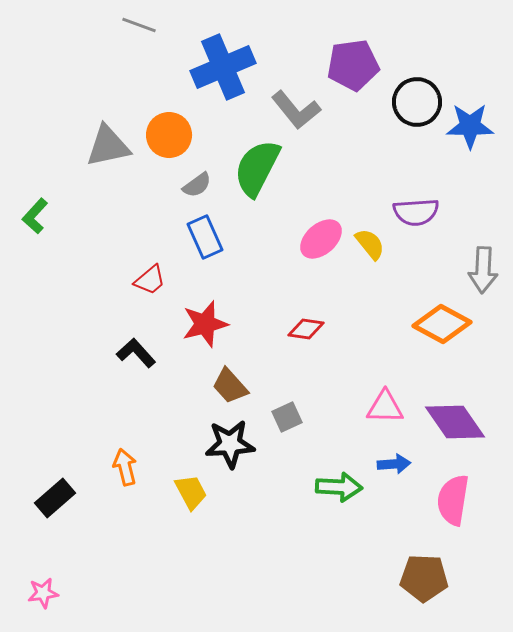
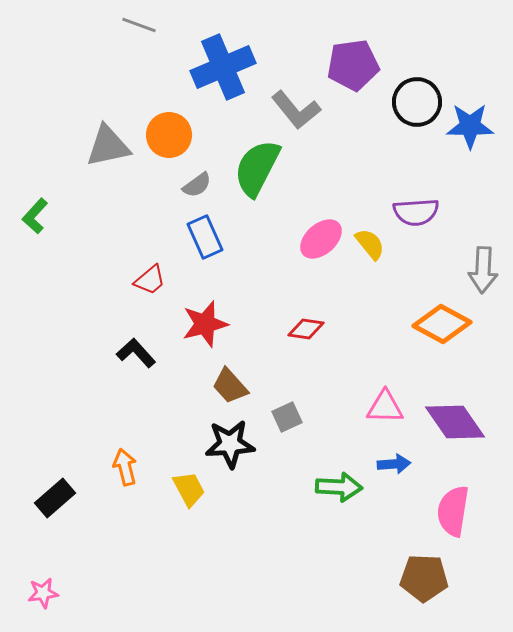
yellow trapezoid: moved 2 px left, 3 px up
pink semicircle: moved 11 px down
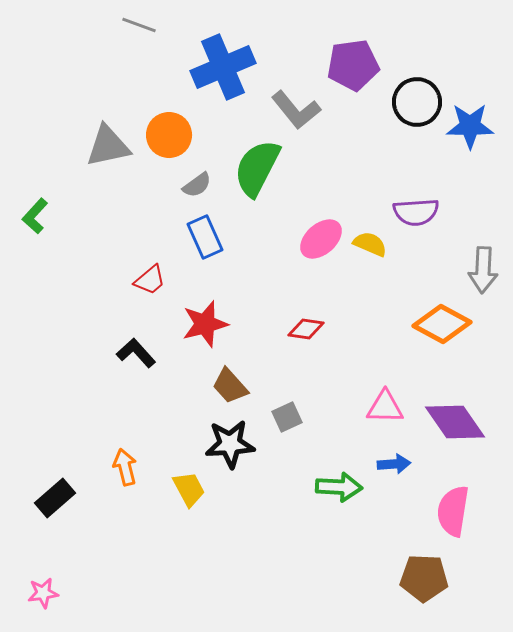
yellow semicircle: rotated 28 degrees counterclockwise
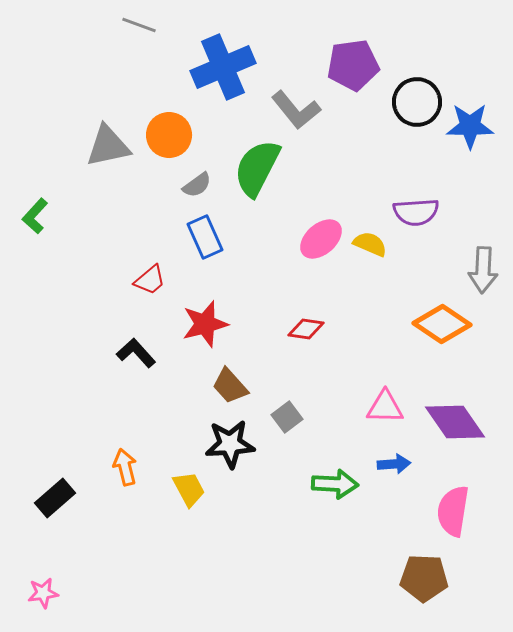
orange diamond: rotated 6 degrees clockwise
gray square: rotated 12 degrees counterclockwise
green arrow: moved 4 px left, 3 px up
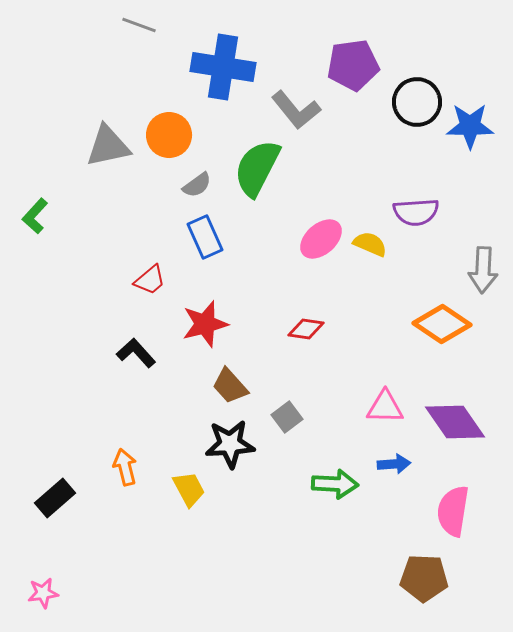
blue cross: rotated 32 degrees clockwise
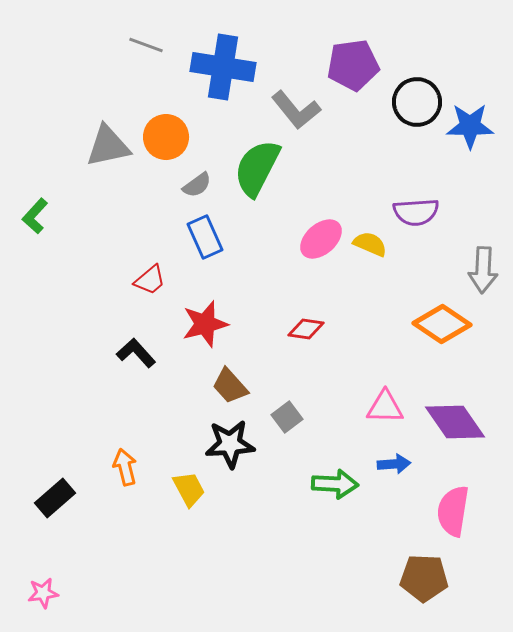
gray line: moved 7 px right, 20 px down
orange circle: moved 3 px left, 2 px down
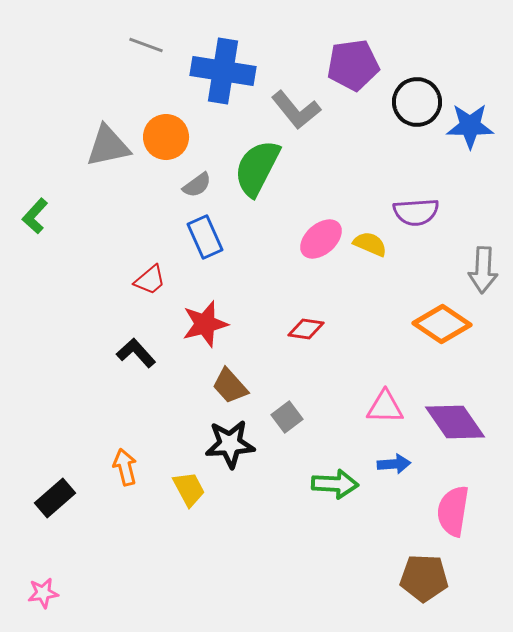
blue cross: moved 4 px down
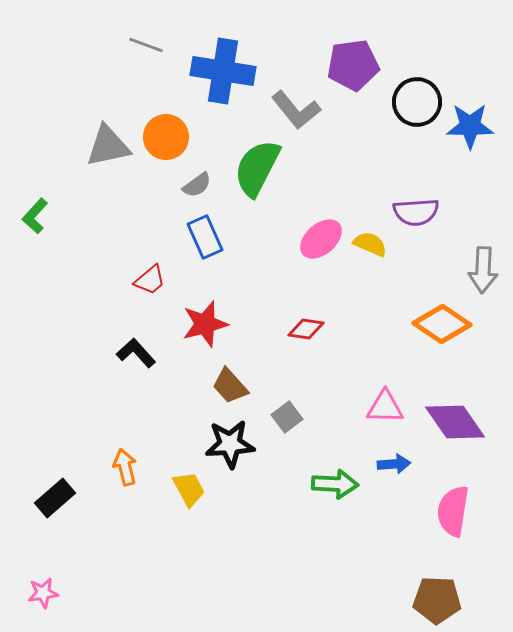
brown pentagon: moved 13 px right, 22 px down
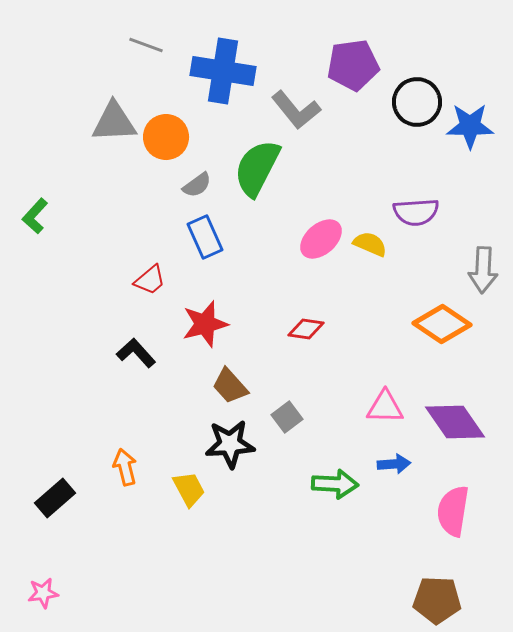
gray triangle: moved 6 px right, 24 px up; rotated 9 degrees clockwise
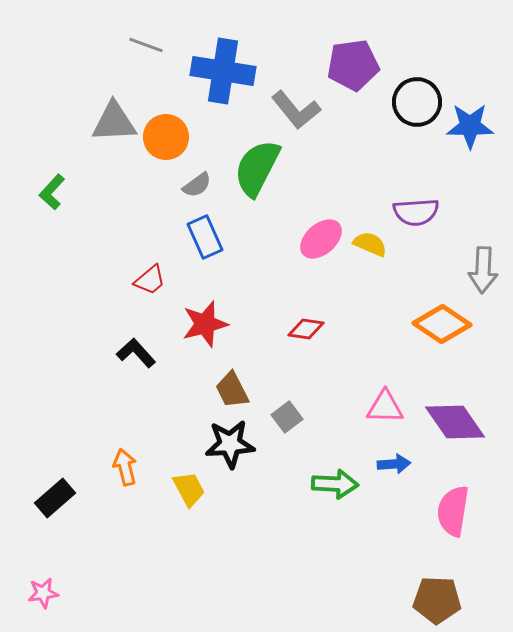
green L-shape: moved 17 px right, 24 px up
brown trapezoid: moved 2 px right, 4 px down; rotated 15 degrees clockwise
